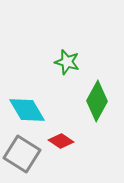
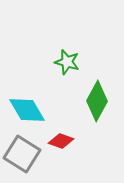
red diamond: rotated 15 degrees counterclockwise
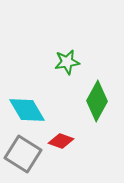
green star: rotated 25 degrees counterclockwise
gray square: moved 1 px right
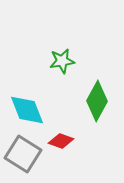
green star: moved 5 px left, 1 px up
cyan diamond: rotated 9 degrees clockwise
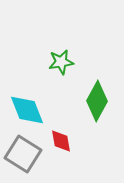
green star: moved 1 px left, 1 px down
red diamond: rotated 60 degrees clockwise
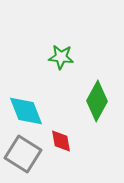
green star: moved 5 px up; rotated 15 degrees clockwise
cyan diamond: moved 1 px left, 1 px down
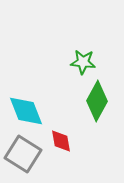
green star: moved 22 px right, 5 px down
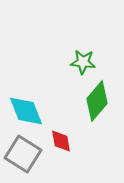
green diamond: rotated 12 degrees clockwise
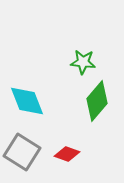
cyan diamond: moved 1 px right, 10 px up
red diamond: moved 6 px right, 13 px down; rotated 60 degrees counterclockwise
gray square: moved 1 px left, 2 px up
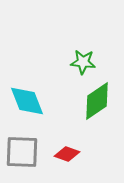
green diamond: rotated 15 degrees clockwise
gray square: rotated 30 degrees counterclockwise
